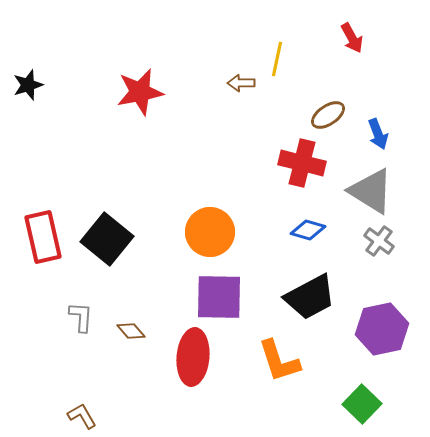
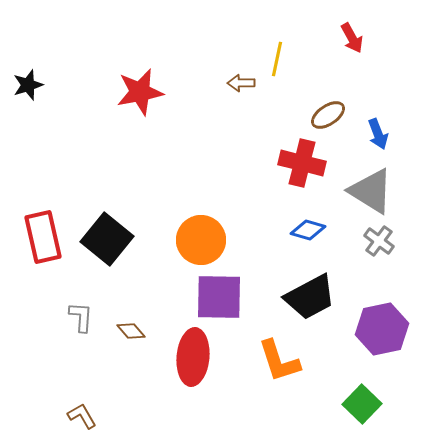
orange circle: moved 9 px left, 8 px down
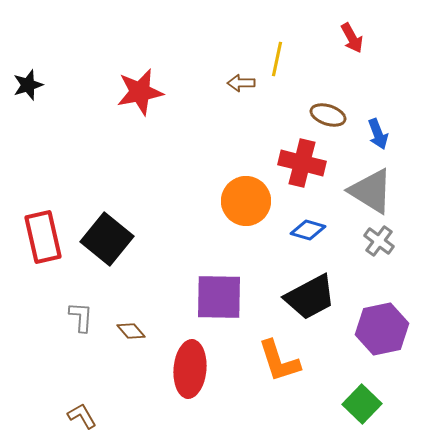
brown ellipse: rotated 52 degrees clockwise
orange circle: moved 45 px right, 39 px up
red ellipse: moved 3 px left, 12 px down
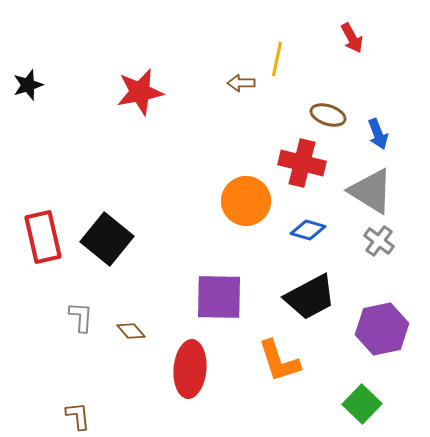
brown L-shape: moved 4 px left; rotated 24 degrees clockwise
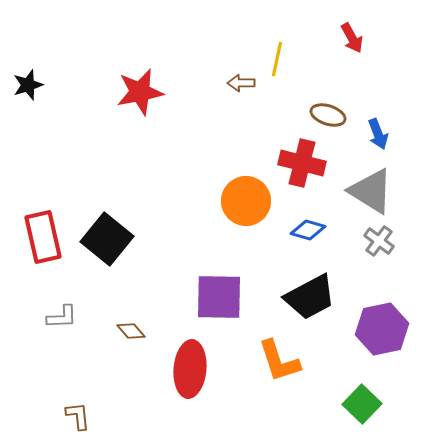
gray L-shape: moved 19 px left; rotated 84 degrees clockwise
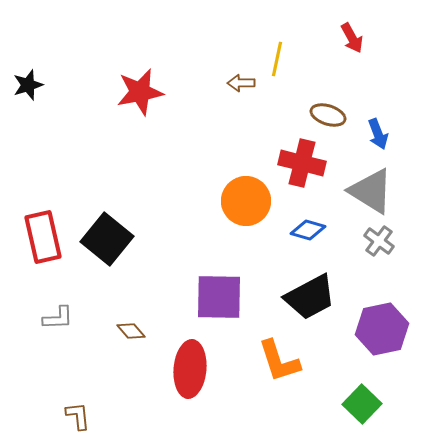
gray L-shape: moved 4 px left, 1 px down
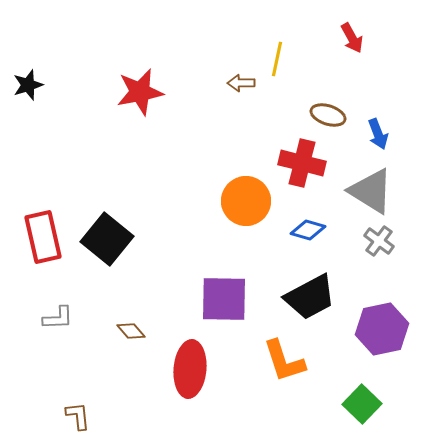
purple square: moved 5 px right, 2 px down
orange L-shape: moved 5 px right
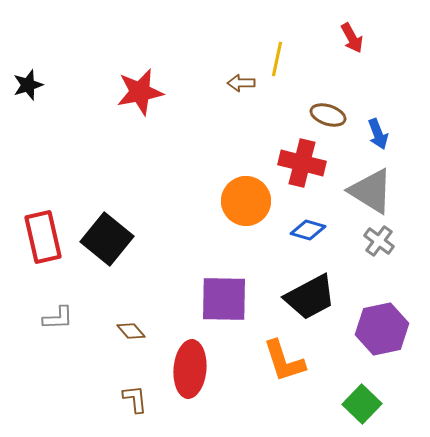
brown L-shape: moved 57 px right, 17 px up
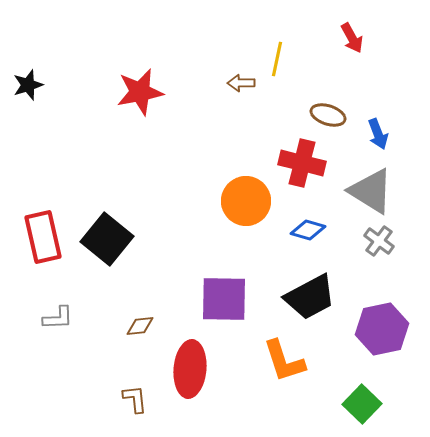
brown diamond: moved 9 px right, 5 px up; rotated 56 degrees counterclockwise
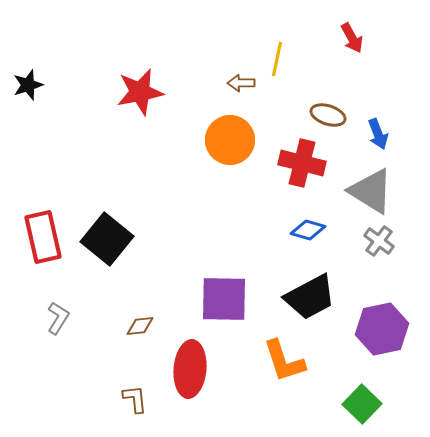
orange circle: moved 16 px left, 61 px up
gray L-shape: rotated 56 degrees counterclockwise
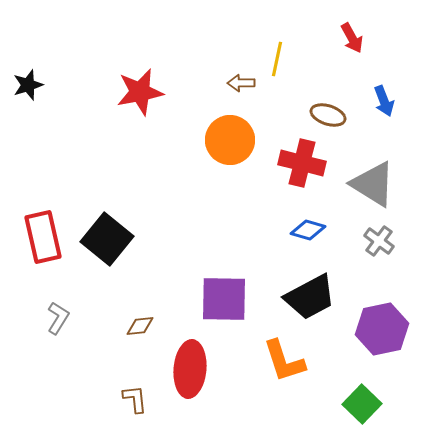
blue arrow: moved 6 px right, 33 px up
gray triangle: moved 2 px right, 7 px up
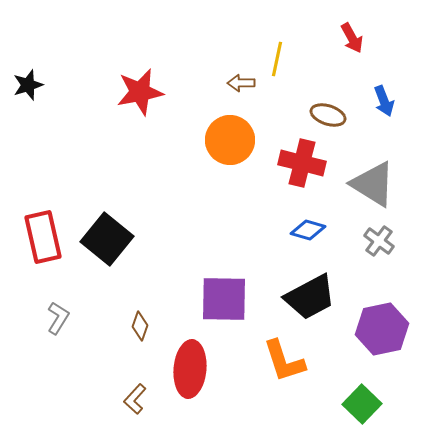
brown diamond: rotated 64 degrees counterclockwise
brown L-shape: rotated 132 degrees counterclockwise
